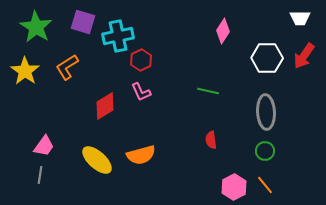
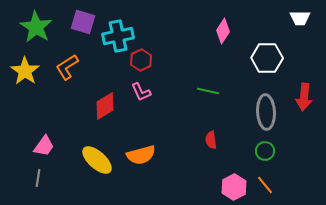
red arrow: moved 41 px down; rotated 28 degrees counterclockwise
gray line: moved 2 px left, 3 px down
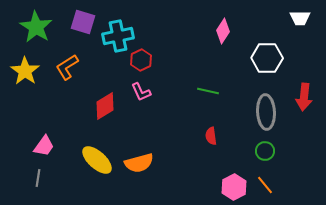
red semicircle: moved 4 px up
orange semicircle: moved 2 px left, 8 px down
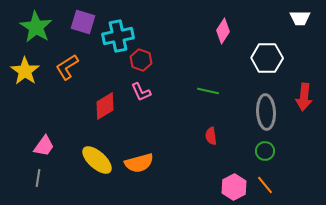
red hexagon: rotated 15 degrees counterclockwise
